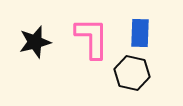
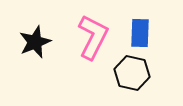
pink L-shape: moved 1 px right, 1 px up; rotated 27 degrees clockwise
black star: rotated 8 degrees counterclockwise
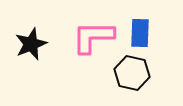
pink L-shape: rotated 117 degrees counterclockwise
black star: moved 4 px left, 2 px down
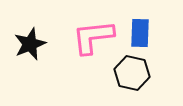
pink L-shape: rotated 6 degrees counterclockwise
black star: moved 1 px left
